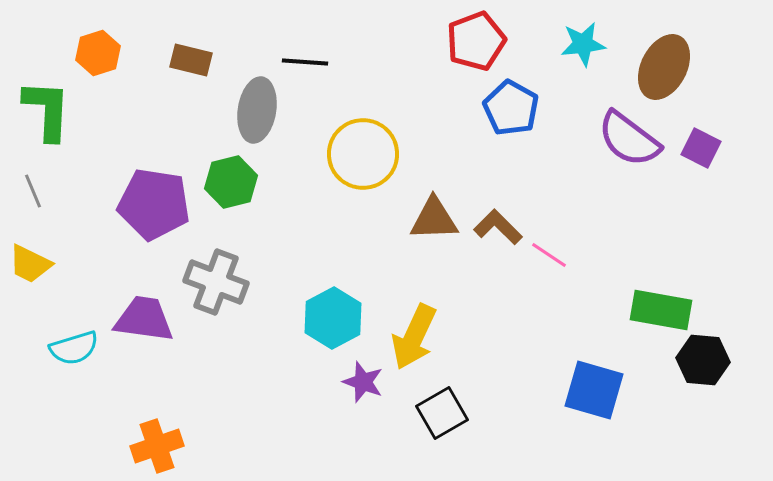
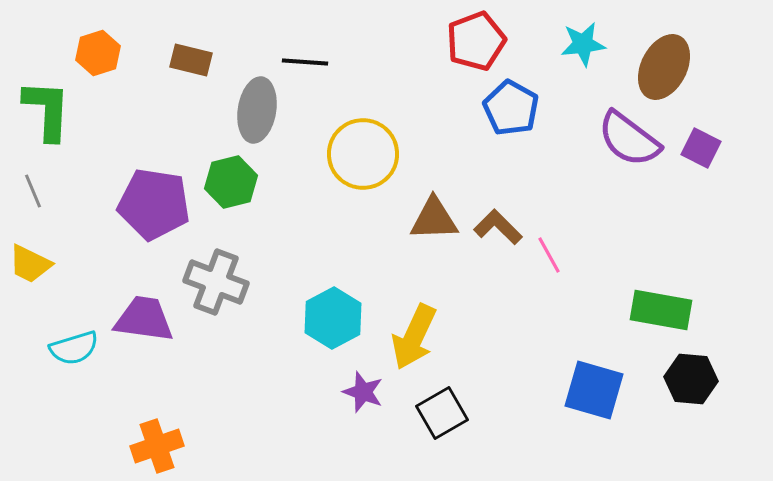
pink line: rotated 27 degrees clockwise
black hexagon: moved 12 px left, 19 px down
purple star: moved 10 px down
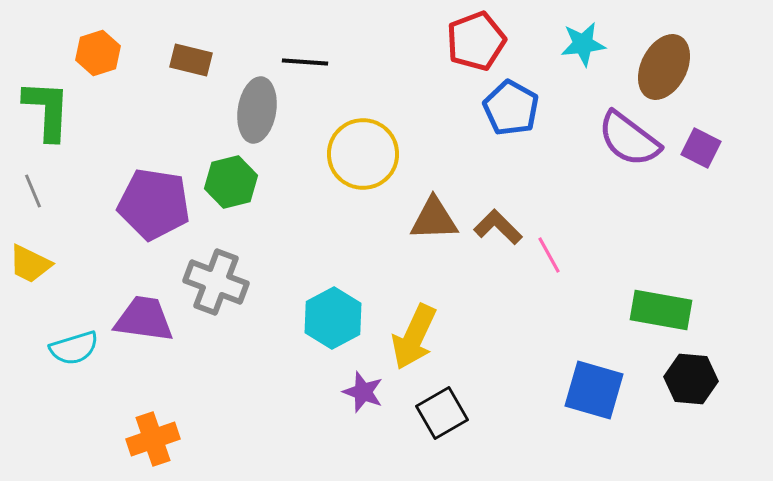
orange cross: moved 4 px left, 7 px up
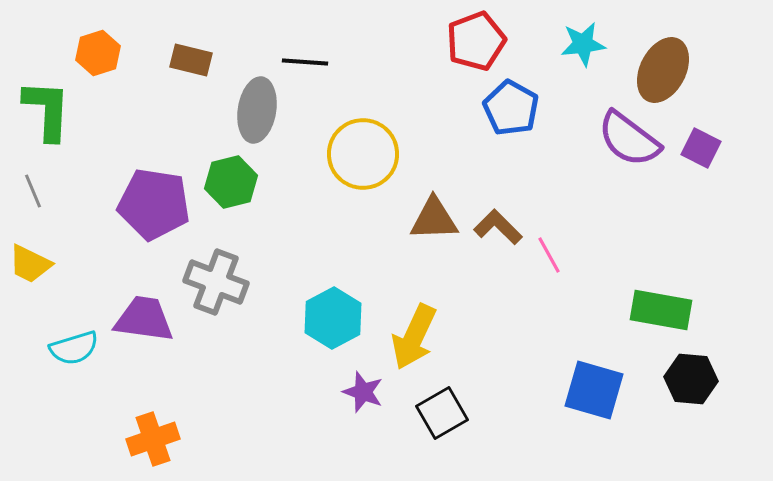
brown ellipse: moved 1 px left, 3 px down
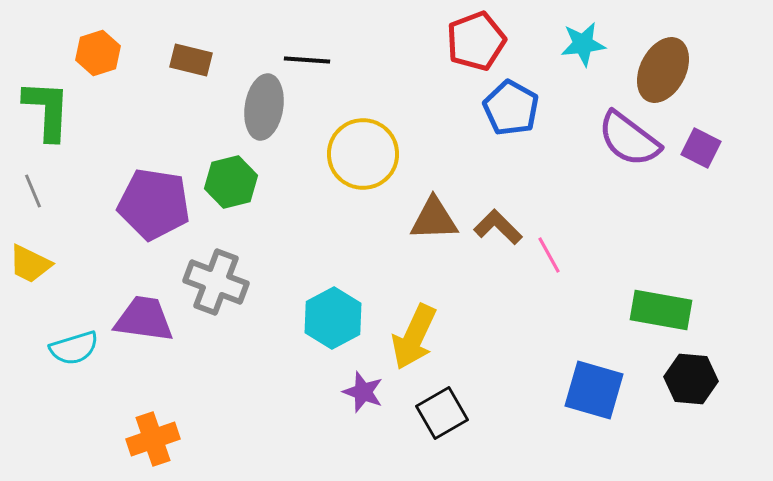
black line: moved 2 px right, 2 px up
gray ellipse: moved 7 px right, 3 px up
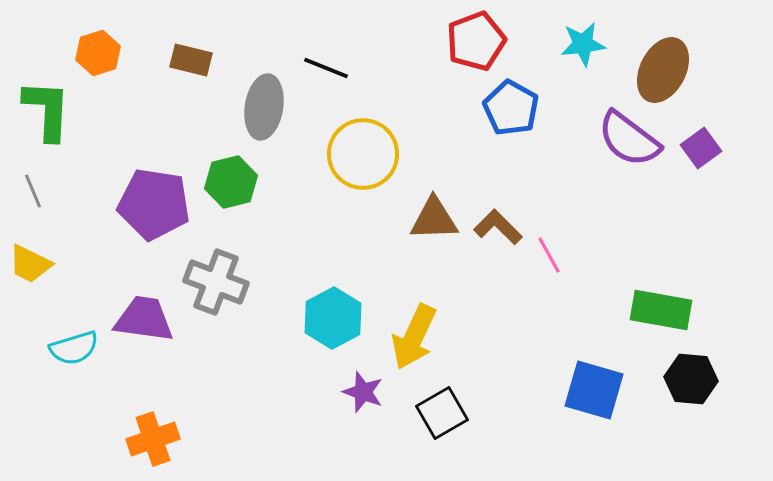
black line: moved 19 px right, 8 px down; rotated 18 degrees clockwise
purple square: rotated 27 degrees clockwise
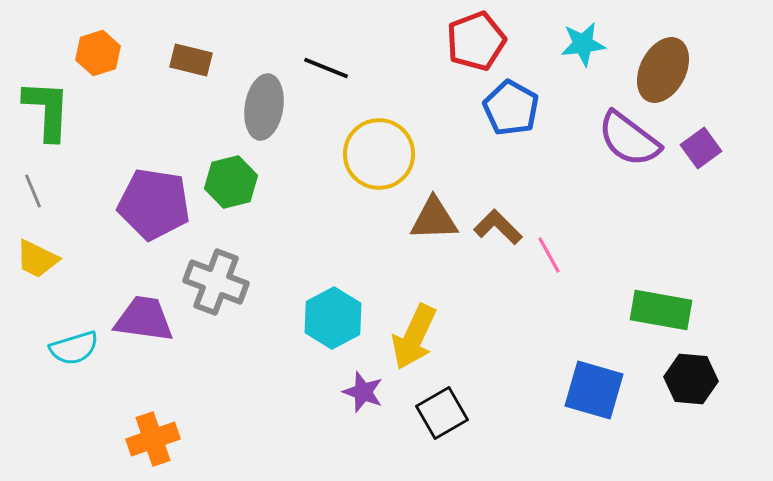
yellow circle: moved 16 px right
yellow trapezoid: moved 7 px right, 5 px up
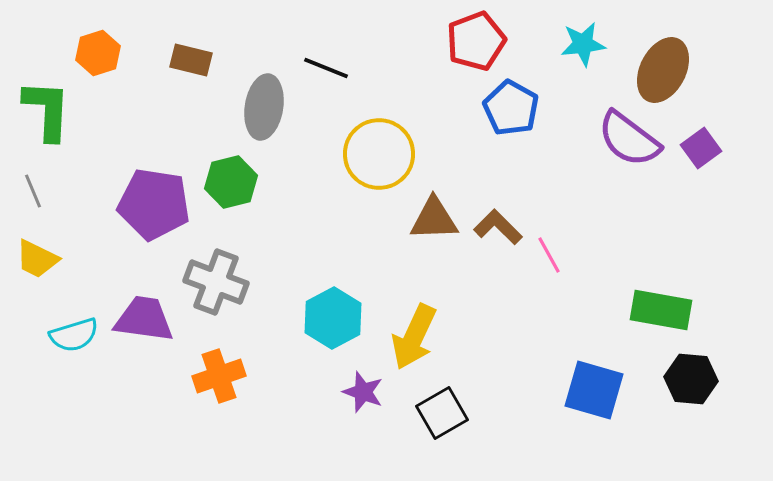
cyan semicircle: moved 13 px up
orange cross: moved 66 px right, 63 px up
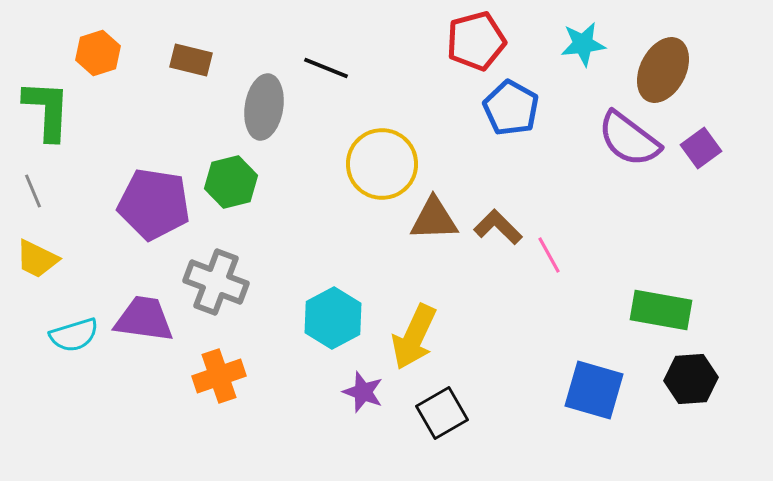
red pentagon: rotated 6 degrees clockwise
yellow circle: moved 3 px right, 10 px down
black hexagon: rotated 9 degrees counterclockwise
